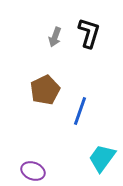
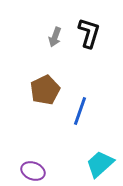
cyan trapezoid: moved 2 px left, 6 px down; rotated 12 degrees clockwise
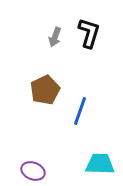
cyan trapezoid: rotated 44 degrees clockwise
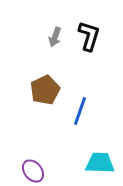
black L-shape: moved 3 px down
cyan trapezoid: moved 1 px up
purple ellipse: rotated 30 degrees clockwise
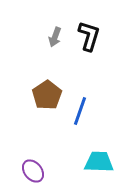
brown pentagon: moved 2 px right, 5 px down; rotated 8 degrees counterclockwise
cyan trapezoid: moved 1 px left, 1 px up
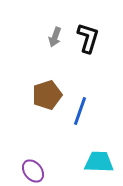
black L-shape: moved 1 px left, 2 px down
brown pentagon: rotated 16 degrees clockwise
